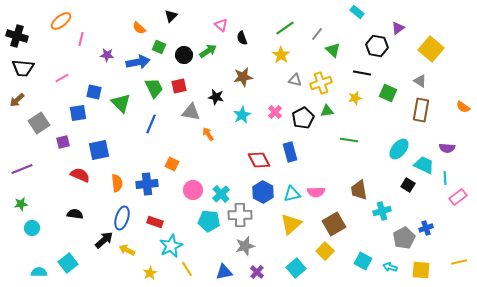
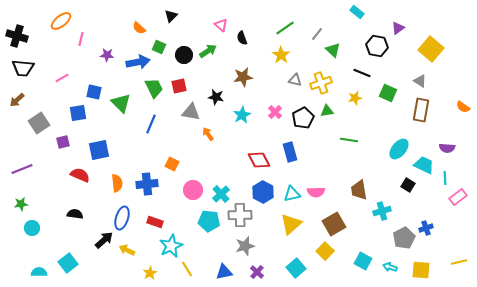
black line at (362, 73): rotated 12 degrees clockwise
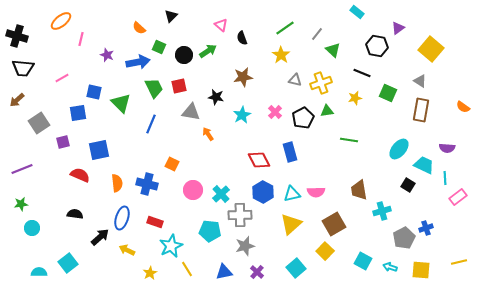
purple star at (107, 55): rotated 16 degrees clockwise
blue cross at (147, 184): rotated 20 degrees clockwise
cyan pentagon at (209, 221): moved 1 px right, 10 px down
black arrow at (104, 240): moved 4 px left, 3 px up
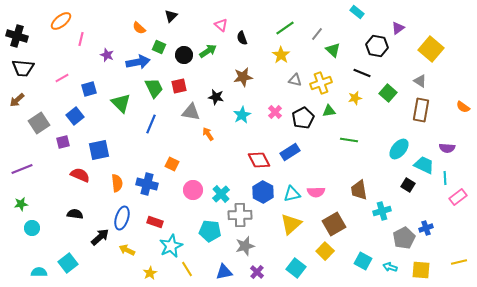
blue square at (94, 92): moved 5 px left, 3 px up; rotated 28 degrees counterclockwise
green square at (388, 93): rotated 18 degrees clockwise
green triangle at (327, 111): moved 2 px right
blue square at (78, 113): moved 3 px left, 3 px down; rotated 30 degrees counterclockwise
blue rectangle at (290, 152): rotated 72 degrees clockwise
cyan square at (296, 268): rotated 12 degrees counterclockwise
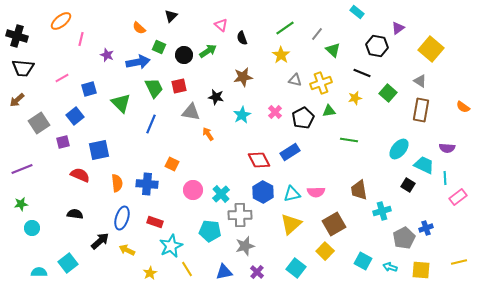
blue cross at (147, 184): rotated 10 degrees counterclockwise
black arrow at (100, 237): moved 4 px down
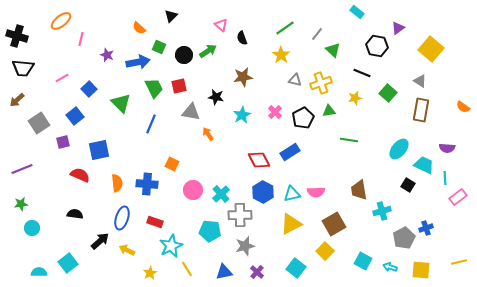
blue square at (89, 89): rotated 28 degrees counterclockwise
yellow triangle at (291, 224): rotated 15 degrees clockwise
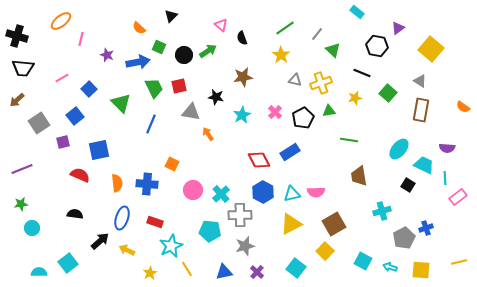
brown trapezoid at (359, 190): moved 14 px up
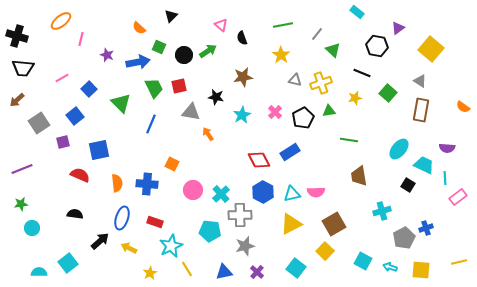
green line at (285, 28): moved 2 px left, 3 px up; rotated 24 degrees clockwise
yellow arrow at (127, 250): moved 2 px right, 2 px up
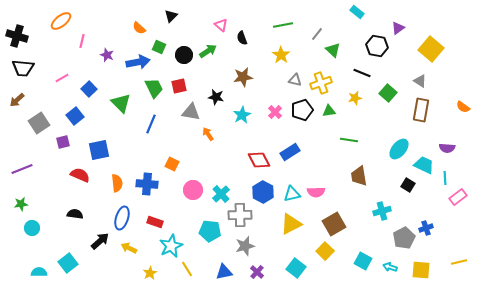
pink line at (81, 39): moved 1 px right, 2 px down
black pentagon at (303, 118): moved 1 px left, 8 px up; rotated 10 degrees clockwise
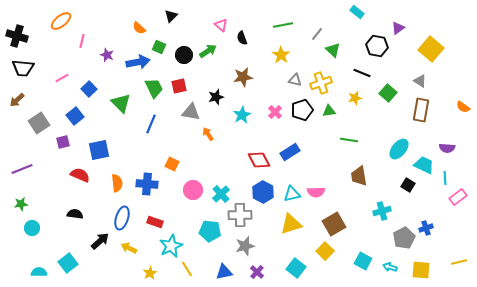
black star at (216, 97): rotated 28 degrees counterclockwise
yellow triangle at (291, 224): rotated 10 degrees clockwise
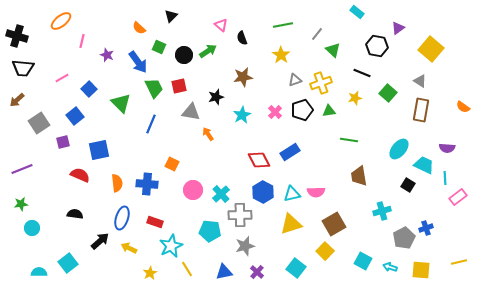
blue arrow at (138, 62): rotated 65 degrees clockwise
gray triangle at (295, 80): rotated 32 degrees counterclockwise
